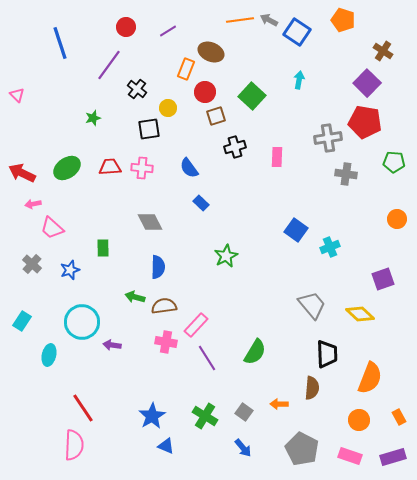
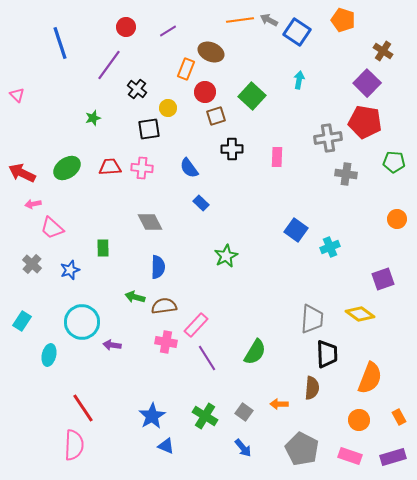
black cross at (235, 147): moved 3 px left, 2 px down; rotated 15 degrees clockwise
gray trapezoid at (312, 305): moved 14 px down; rotated 44 degrees clockwise
yellow diamond at (360, 314): rotated 8 degrees counterclockwise
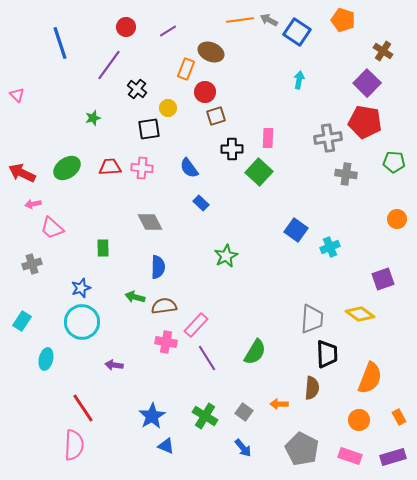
green square at (252, 96): moved 7 px right, 76 px down
pink rectangle at (277, 157): moved 9 px left, 19 px up
gray cross at (32, 264): rotated 30 degrees clockwise
blue star at (70, 270): moved 11 px right, 18 px down
purple arrow at (112, 345): moved 2 px right, 20 px down
cyan ellipse at (49, 355): moved 3 px left, 4 px down
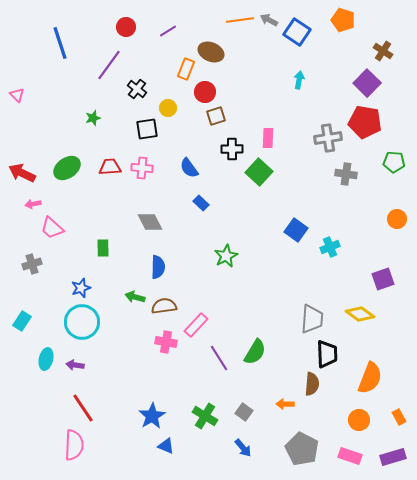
black square at (149, 129): moved 2 px left
purple line at (207, 358): moved 12 px right
purple arrow at (114, 365): moved 39 px left
brown semicircle at (312, 388): moved 4 px up
orange arrow at (279, 404): moved 6 px right
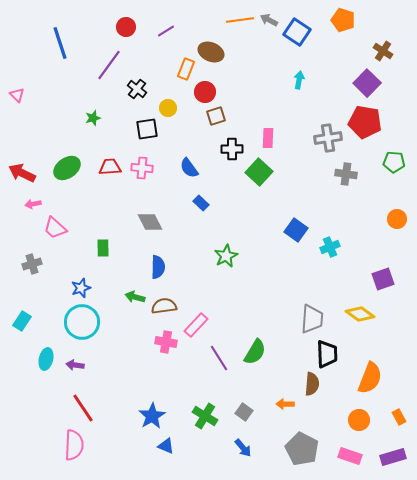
purple line at (168, 31): moved 2 px left
pink trapezoid at (52, 228): moved 3 px right
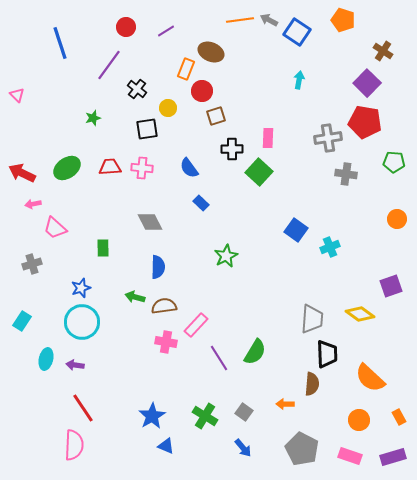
red circle at (205, 92): moved 3 px left, 1 px up
purple square at (383, 279): moved 8 px right, 7 px down
orange semicircle at (370, 378): rotated 112 degrees clockwise
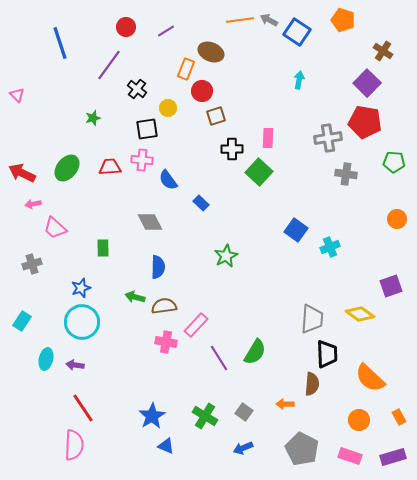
green ellipse at (67, 168): rotated 16 degrees counterclockwise
pink cross at (142, 168): moved 8 px up
blue semicircle at (189, 168): moved 21 px left, 12 px down
blue arrow at (243, 448): rotated 108 degrees clockwise
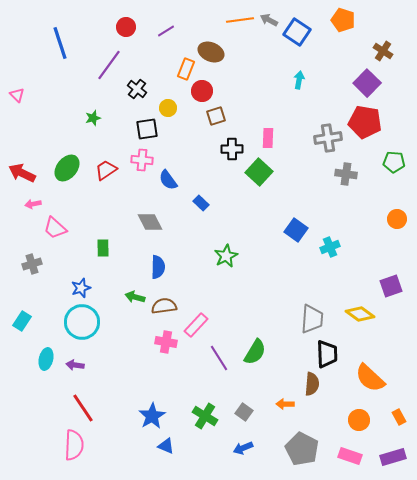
red trapezoid at (110, 167): moved 4 px left, 3 px down; rotated 30 degrees counterclockwise
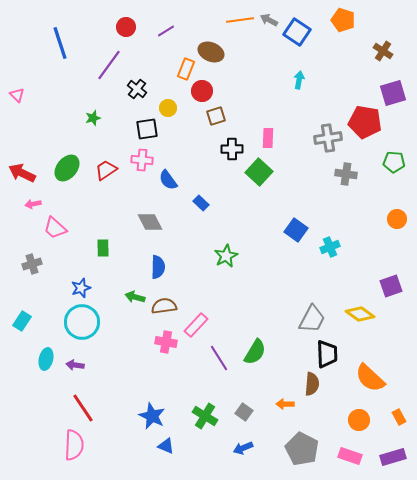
purple square at (367, 83): moved 26 px right, 10 px down; rotated 28 degrees clockwise
gray trapezoid at (312, 319): rotated 24 degrees clockwise
blue star at (152, 416): rotated 16 degrees counterclockwise
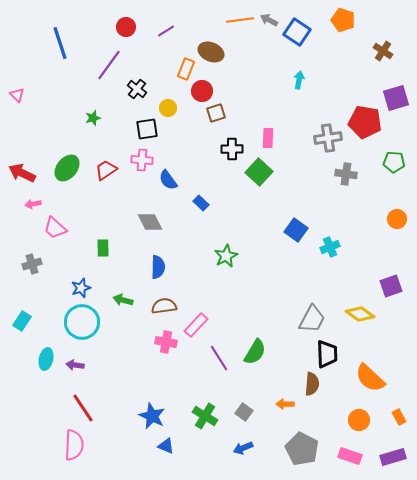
purple square at (393, 93): moved 3 px right, 5 px down
brown square at (216, 116): moved 3 px up
green arrow at (135, 297): moved 12 px left, 3 px down
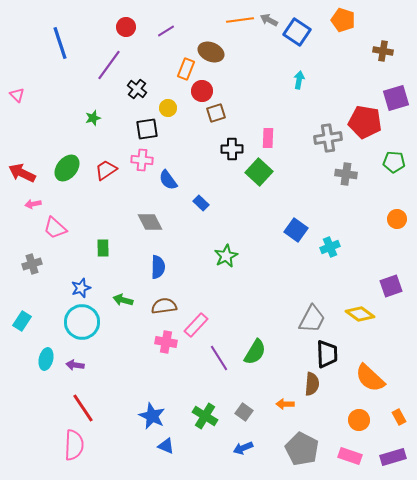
brown cross at (383, 51): rotated 24 degrees counterclockwise
